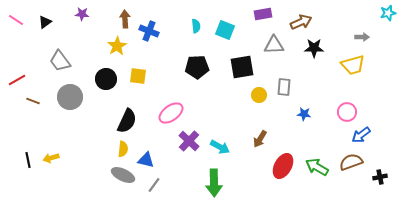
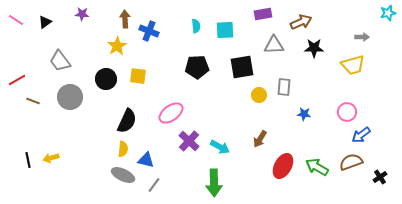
cyan square at (225, 30): rotated 24 degrees counterclockwise
black cross at (380, 177): rotated 24 degrees counterclockwise
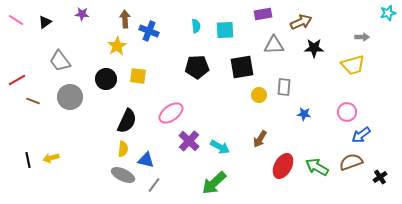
green arrow at (214, 183): rotated 48 degrees clockwise
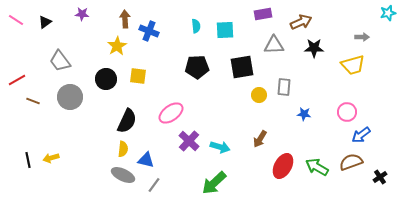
cyan arrow at (220, 147): rotated 12 degrees counterclockwise
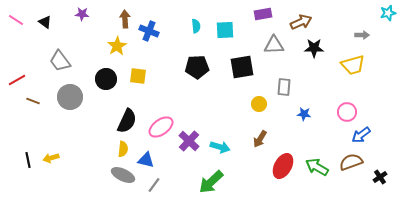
black triangle at (45, 22): rotated 48 degrees counterclockwise
gray arrow at (362, 37): moved 2 px up
yellow circle at (259, 95): moved 9 px down
pink ellipse at (171, 113): moved 10 px left, 14 px down
green arrow at (214, 183): moved 3 px left, 1 px up
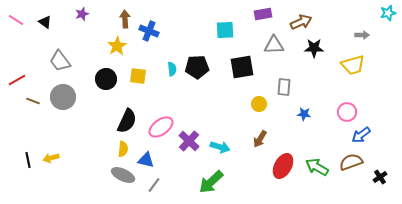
purple star at (82, 14): rotated 24 degrees counterclockwise
cyan semicircle at (196, 26): moved 24 px left, 43 px down
gray circle at (70, 97): moved 7 px left
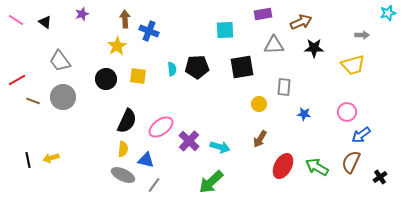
brown semicircle at (351, 162): rotated 45 degrees counterclockwise
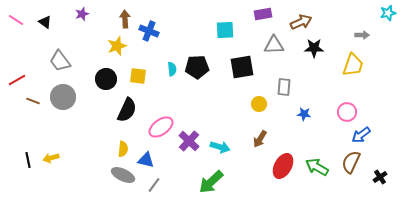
yellow star at (117, 46): rotated 12 degrees clockwise
yellow trapezoid at (353, 65): rotated 55 degrees counterclockwise
black semicircle at (127, 121): moved 11 px up
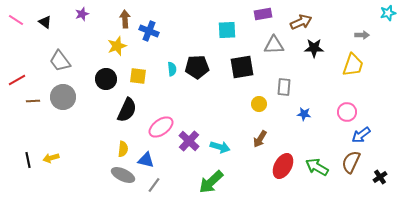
cyan square at (225, 30): moved 2 px right
brown line at (33, 101): rotated 24 degrees counterclockwise
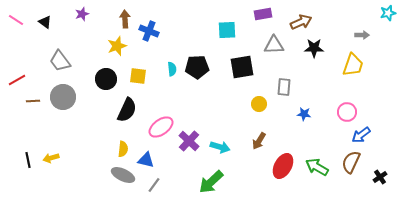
brown arrow at (260, 139): moved 1 px left, 2 px down
